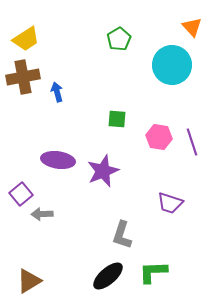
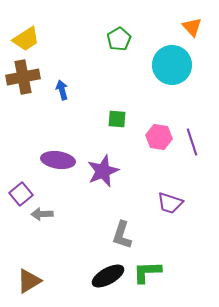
blue arrow: moved 5 px right, 2 px up
green L-shape: moved 6 px left
black ellipse: rotated 12 degrees clockwise
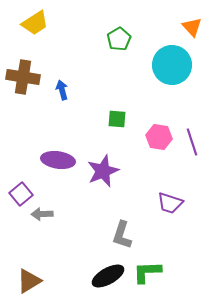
yellow trapezoid: moved 9 px right, 16 px up
brown cross: rotated 20 degrees clockwise
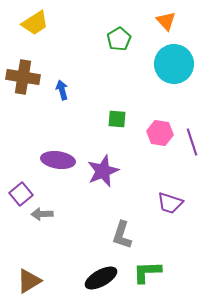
orange triangle: moved 26 px left, 6 px up
cyan circle: moved 2 px right, 1 px up
pink hexagon: moved 1 px right, 4 px up
black ellipse: moved 7 px left, 2 px down
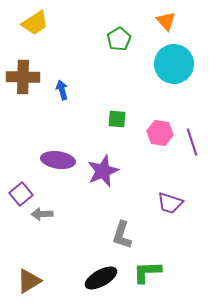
brown cross: rotated 8 degrees counterclockwise
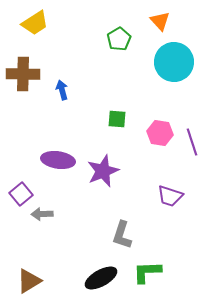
orange triangle: moved 6 px left
cyan circle: moved 2 px up
brown cross: moved 3 px up
purple trapezoid: moved 7 px up
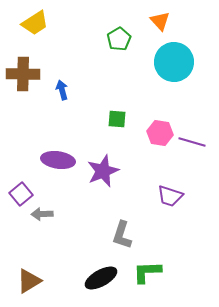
purple line: rotated 56 degrees counterclockwise
